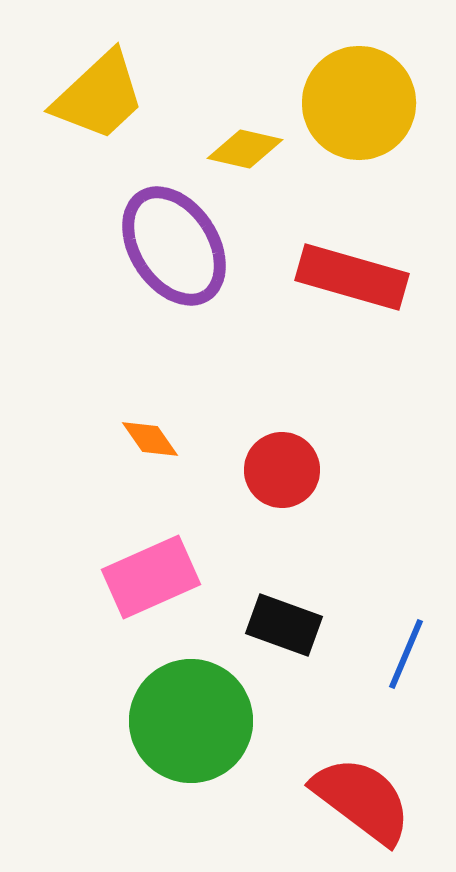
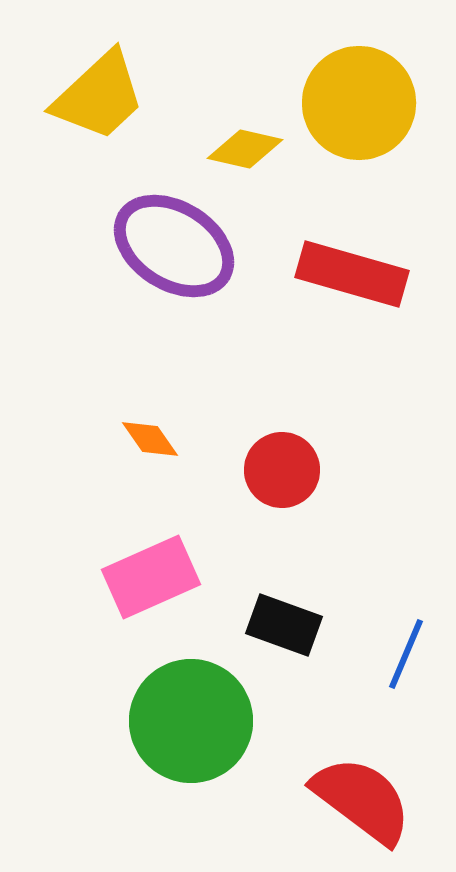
purple ellipse: rotated 25 degrees counterclockwise
red rectangle: moved 3 px up
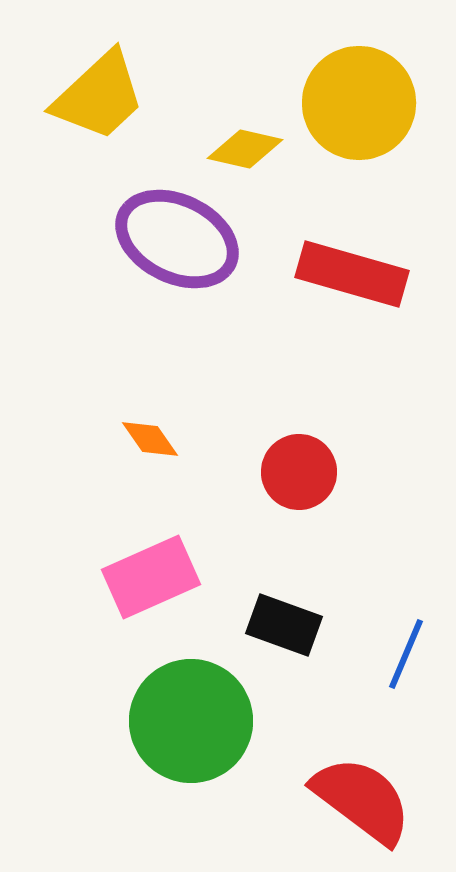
purple ellipse: moved 3 px right, 7 px up; rotated 6 degrees counterclockwise
red circle: moved 17 px right, 2 px down
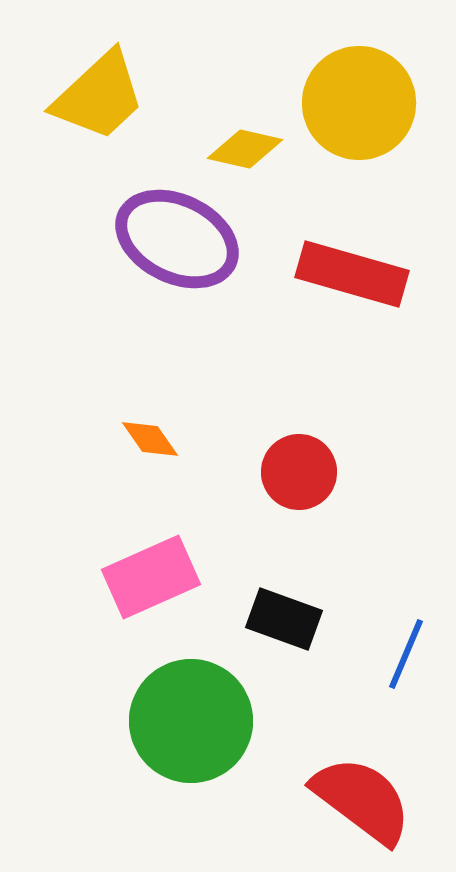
black rectangle: moved 6 px up
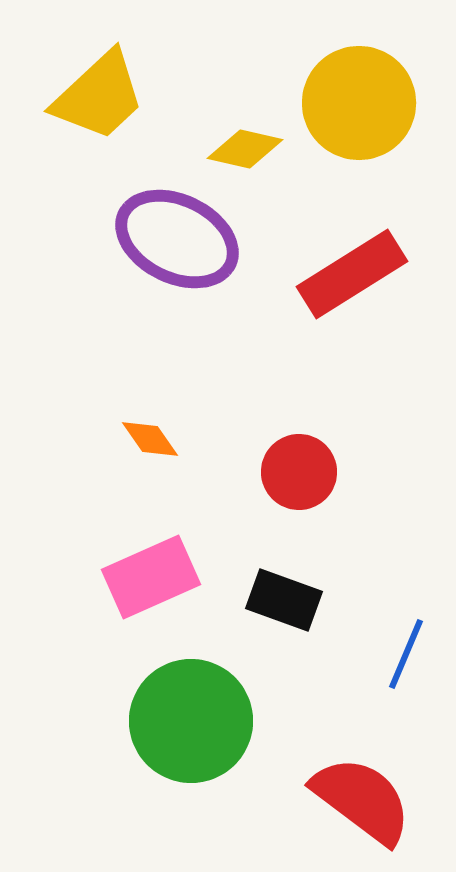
red rectangle: rotated 48 degrees counterclockwise
black rectangle: moved 19 px up
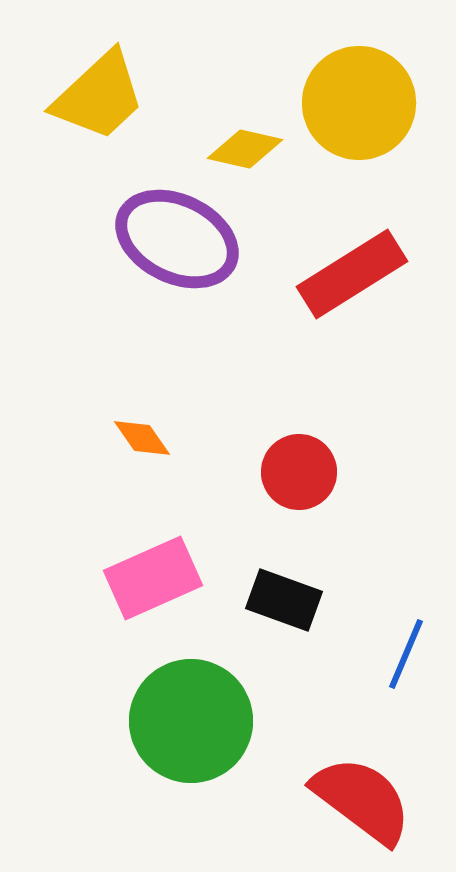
orange diamond: moved 8 px left, 1 px up
pink rectangle: moved 2 px right, 1 px down
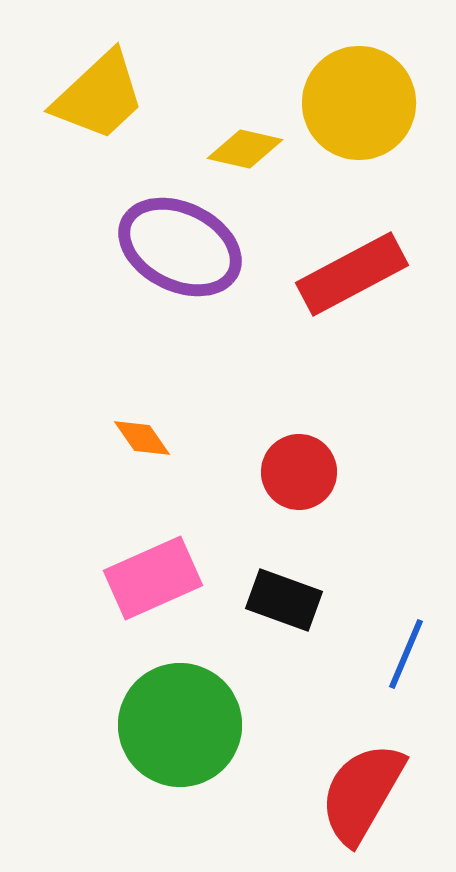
purple ellipse: moved 3 px right, 8 px down
red rectangle: rotated 4 degrees clockwise
green circle: moved 11 px left, 4 px down
red semicircle: moved 7 px up; rotated 97 degrees counterclockwise
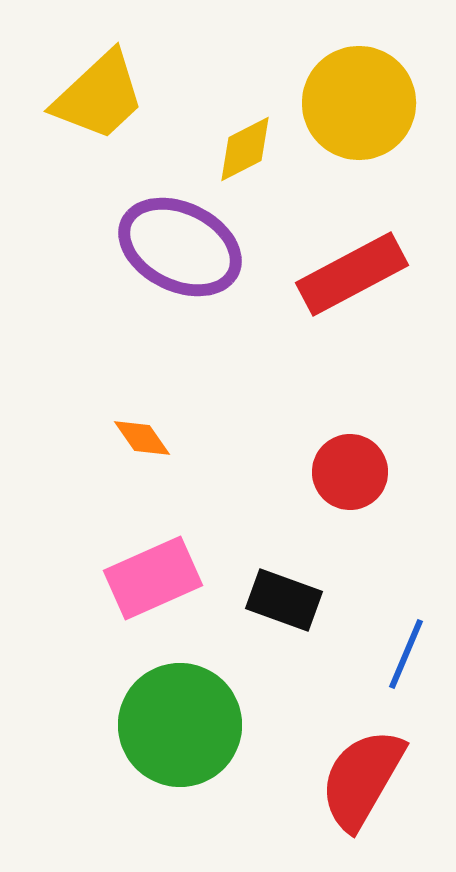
yellow diamond: rotated 40 degrees counterclockwise
red circle: moved 51 px right
red semicircle: moved 14 px up
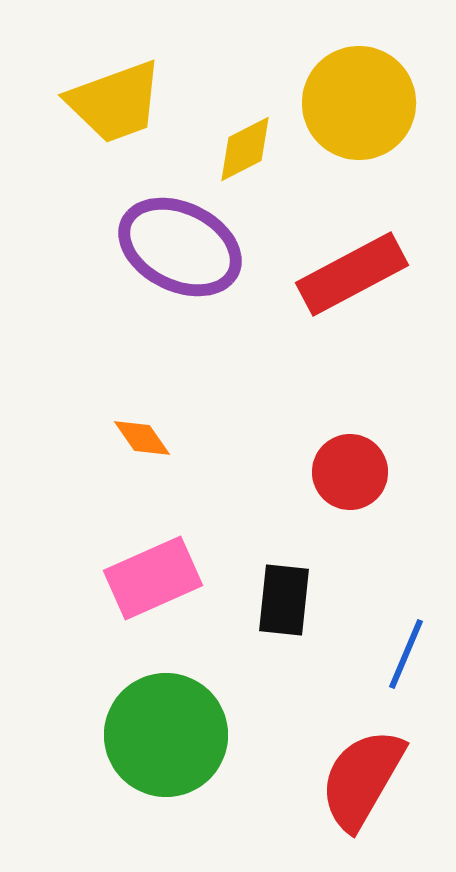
yellow trapezoid: moved 16 px right, 6 px down; rotated 23 degrees clockwise
black rectangle: rotated 76 degrees clockwise
green circle: moved 14 px left, 10 px down
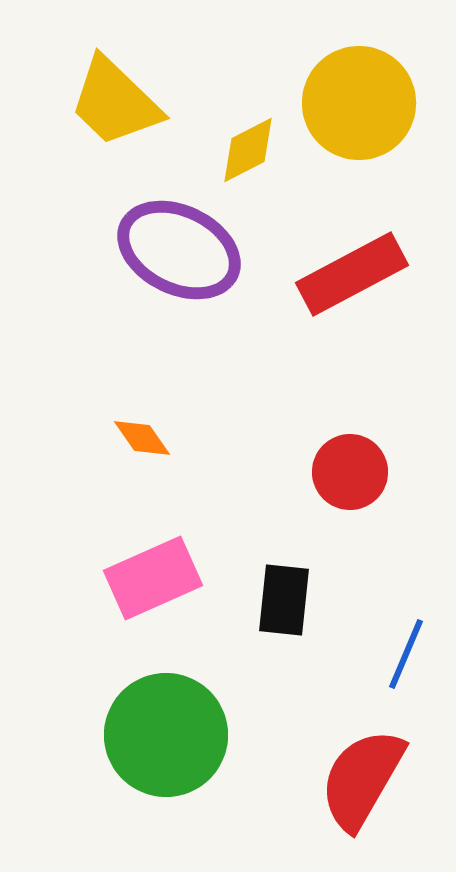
yellow trapezoid: rotated 64 degrees clockwise
yellow diamond: moved 3 px right, 1 px down
purple ellipse: moved 1 px left, 3 px down
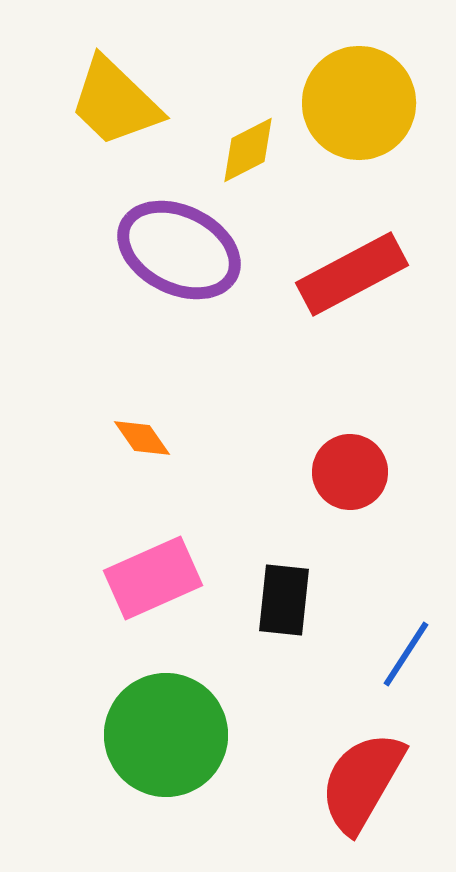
blue line: rotated 10 degrees clockwise
red semicircle: moved 3 px down
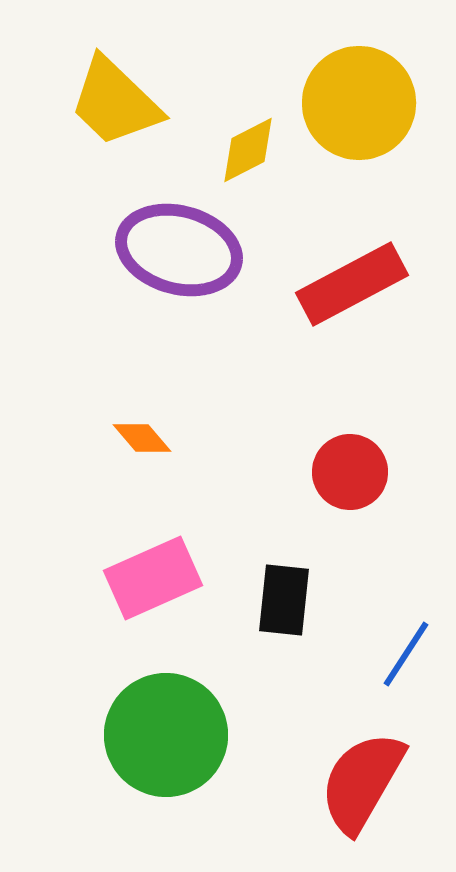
purple ellipse: rotated 11 degrees counterclockwise
red rectangle: moved 10 px down
orange diamond: rotated 6 degrees counterclockwise
